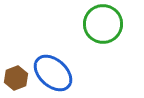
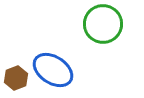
blue ellipse: moved 3 px up; rotated 9 degrees counterclockwise
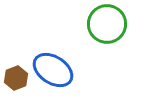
green circle: moved 4 px right
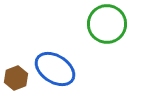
blue ellipse: moved 2 px right, 1 px up
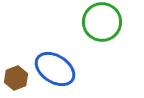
green circle: moved 5 px left, 2 px up
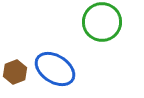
brown hexagon: moved 1 px left, 6 px up
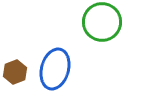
blue ellipse: rotated 72 degrees clockwise
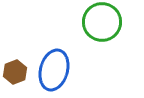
blue ellipse: moved 1 px left, 1 px down
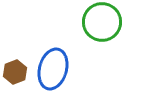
blue ellipse: moved 1 px left, 1 px up
